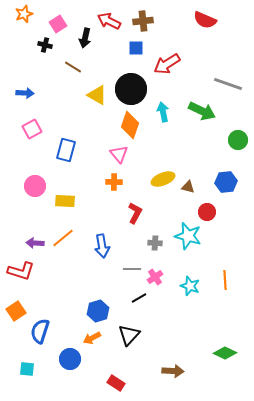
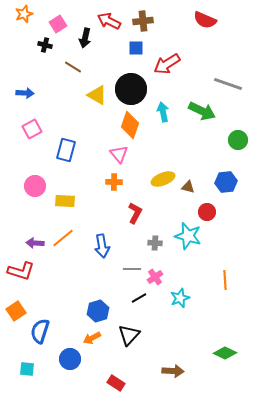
cyan star at (190, 286): moved 10 px left, 12 px down; rotated 30 degrees clockwise
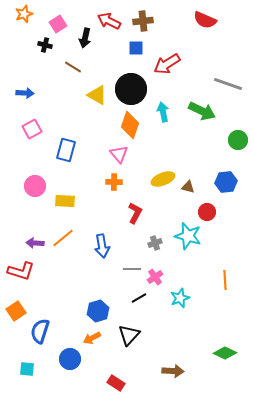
gray cross at (155, 243): rotated 24 degrees counterclockwise
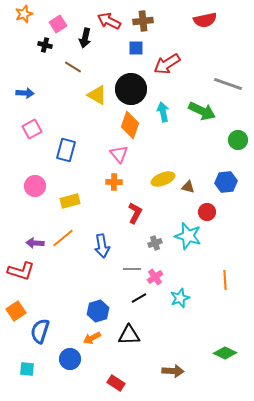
red semicircle at (205, 20): rotated 35 degrees counterclockwise
yellow rectangle at (65, 201): moved 5 px right; rotated 18 degrees counterclockwise
black triangle at (129, 335): rotated 45 degrees clockwise
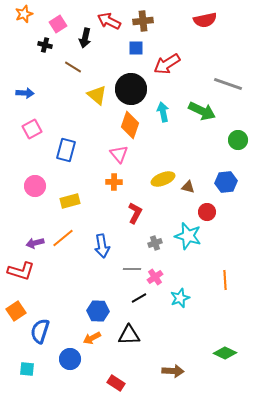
yellow triangle at (97, 95): rotated 10 degrees clockwise
purple arrow at (35, 243): rotated 18 degrees counterclockwise
blue hexagon at (98, 311): rotated 20 degrees clockwise
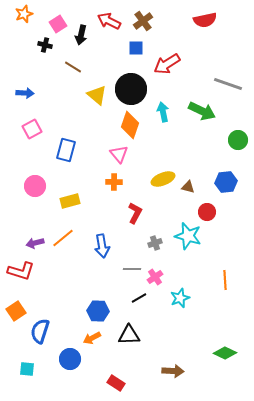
brown cross at (143, 21): rotated 30 degrees counterclockwise
black arrow at (85, 38): moved 4 px left, 3 px up
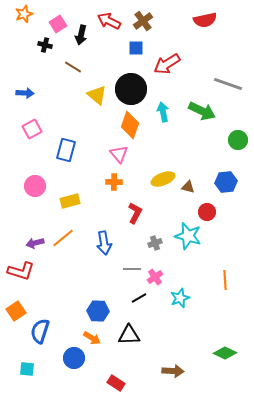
blue arrow at (102, 246): moved 2 px right, 3 px up
orange arrow at (92, 338): rotated 120 degrees counterclockwise
blue circle at (70, 359): moved 4 px right, 1 px up
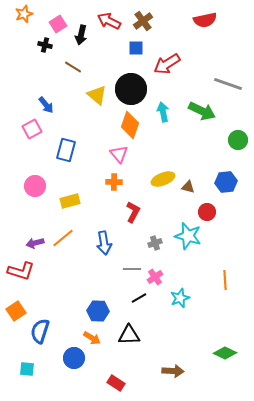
blue arrow at (25, 93): moved 21 px right, 12 px down; rotated 48 degrees clockwise
red L-shape at (135, 213): moved 2 px left, 1 px up
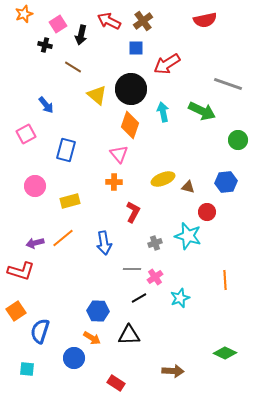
pink square at (32, 129): moved 6 px left, 5 px down
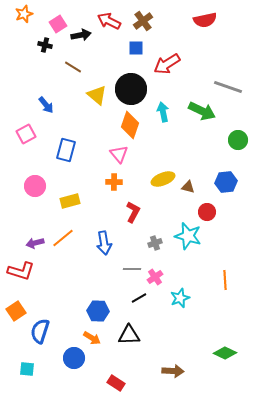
black arrow at (81, 35): rotated 114 degrees counterclockwise
gray line at (228, 84): moved 3 px down
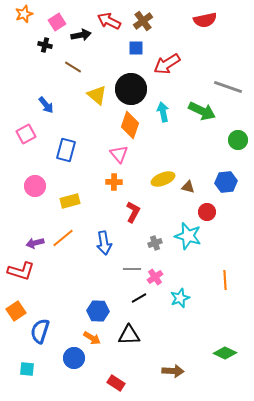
pink square at (58, 24): moved 1 px left, 2 px up
